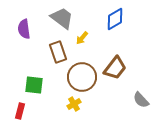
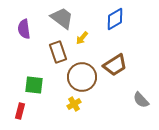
brown trapezoid: moved 3 px up; rotated 20 degrees clockwise
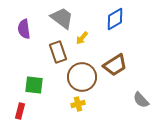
yellow cross: moved 4 px right; rotated 16 degrees clockwise
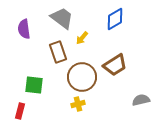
gray semicircle: rotated 120 degrees clockwise
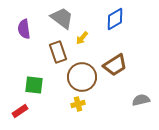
red rectangle: rotated 42 degrees clockwise
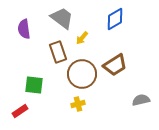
brown circle: moved 3 px up
